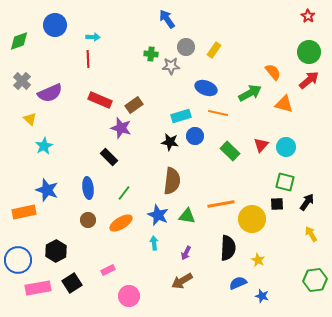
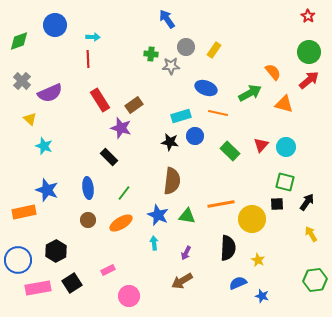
red rectangle at (100, 100): rotated 35 degrees clockwise
cyan star at (44, 146): rotated 24 degrees counterclockwise
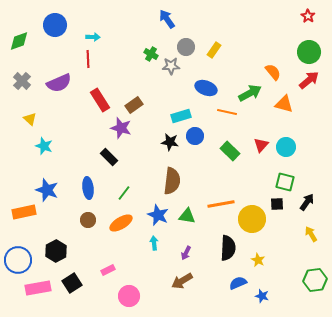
green cross at (151, 54): rotated 24 degrees clockwise
purple semicircle at (50, 93): moved 9 px right, 10 px up
orange line at (218, 113): moved 9 px right, 1 px up
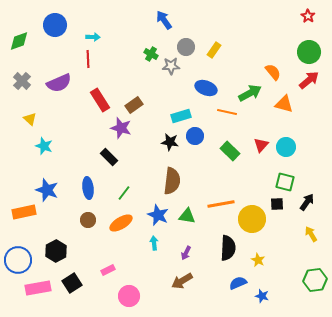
blue arrow at (167, 19): moved 3 px left, 1 px down
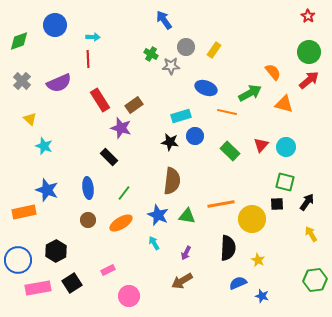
cyan arrow at (154, 243): rotated 24 degrees counterclockwise
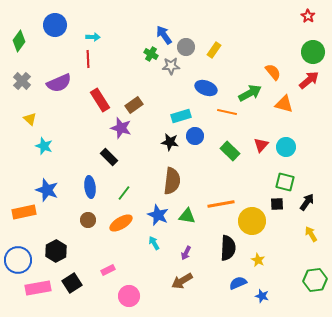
blue arrow at (164, 20): moved 15 px down
green diamond at (19, 41): rotated 35 degrees counterclockwise
green circle at (309, 52): moved 4 px right
blue ellipse at (88, 188): moved 2 px right, 1 px up
yellow circle at (252, 219): moved 2 px down
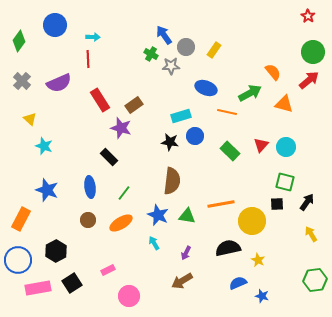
orange rectangle at (24, 212): moved 3 px left, 7 px down; rotated 50 degrees counterclockwise
black semicircle at (228, 248): rotated 105 degrees counterclockwise
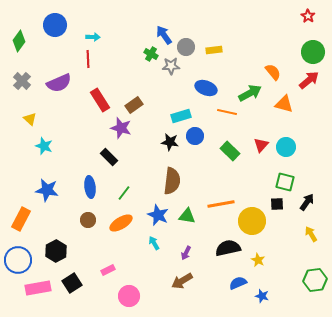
yellow rectangle at (214, 50): rotated 49 degrees clockwise
blue star at (47, 190): rotated 10 degrees counterclockwise
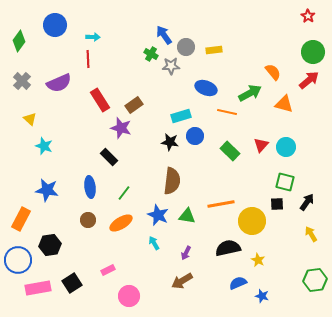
black hexagon at (56, 251): moved 6 px left, 6 px up; rotated 20 degrees clockwise
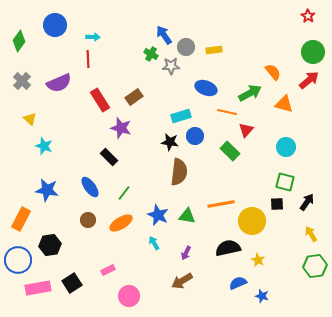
brown rectangle at (134, 105): moved 8 px up
red triangle at (261, 145): moved 15 px left, 15 px up
brown semicircle at (172, 181): moved 7 px right, 9 px up
blue ellipse at (90, 187): rotated 30 degrees counterclockwise
green hexagon at (315, 280): moved 14 px up
